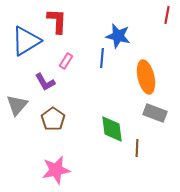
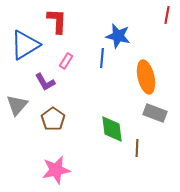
blue triangle: moved 1 px left, 4 px down
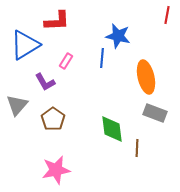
red L-shape: rotated 84 degrees clockwise
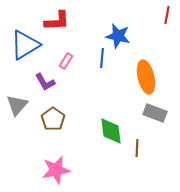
green diamond: moved 1 px left, 2 px down
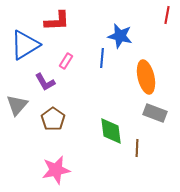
blue star: moved 2 px right
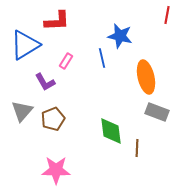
blue line: rotated 18 degrees counterclockwise
gray triangle: moved 5 px right, 6 px down
gray rectangle: moved 2 px right, 1 px up
brown pentagon: rotated 15 degrees clockwise
pink star: rotated 12 degrees clockwise
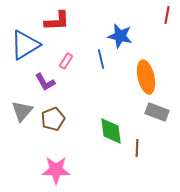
blue line: moved 1 px left, 1 px down
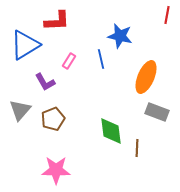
pink rectangle: moved 3 px right
orange ellipse: rotated 36 degrees clockwise
gray triangle: moved 2 px left, 1 px up
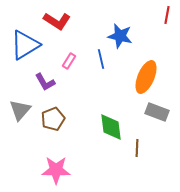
red L-shape: rotated 36 degrees clockwise
green diamond: moved 4 px up
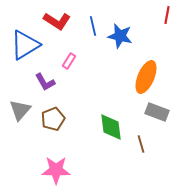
blue line: moved 8 px left, 33 px up
brown line: moved 4 px right, 4 px up; rotated 18 degrees counterclockwise
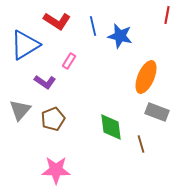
purple L-shape: rotated 25 degrees counterclockwise
